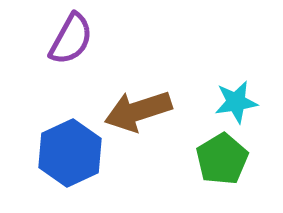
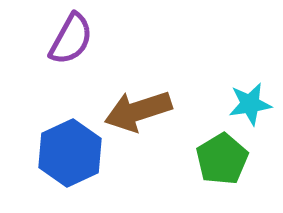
cyan star: moved 14 px right, 2 px down
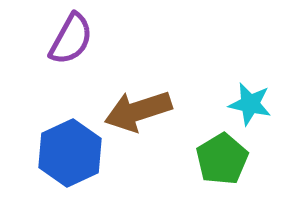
cyan star: rotated 21 degrees clockwise
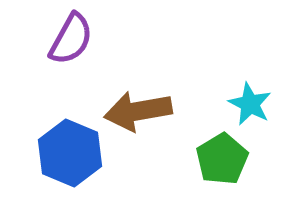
cyan star: rotated 15 degrees clockwise
brown arrow: rotated 8 degrees clockwise
blue hexagon: rotated 12 degrees counterclockwise
